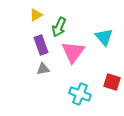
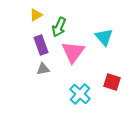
cyan cross: rotated 20 degrees clockwise
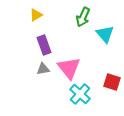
green arrow: moved 24 px right, 10 px up
cyan triangle: moved 1 px right, 3 px up
purple rectangle: moved 3 px right
pink triangle: moved 4 px left, 16 px down; rotated 15 degrees counterclockwise
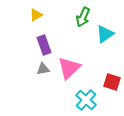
cyan triangle: rotated 36 degrees clockwise
pink triangle: rotated 25 degrees clockwise
cyan cross: moved 6 px right, 6 px down
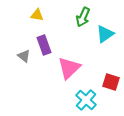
yellow triangle: moved 1 px right; rotated 40 degrees clockwise
gray triangle: moved 19 px left, 13 px up; rotated 48 degrees clockwise
red square: moved 1 px left
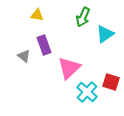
cyan cross: moved 1 px right, 8 px up
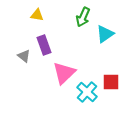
pink triangle: moved 5 px left, 5 px down
red square: rotated 18 degrees counterclockwise
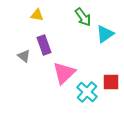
green arrow: rotated 60 degrees counterclockwise
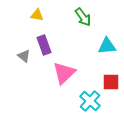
cyan triangle: moved 2 px right, 12 px down; rotated 30 degrees clockwise
cyan cross: moved 3 px right, 9 px down
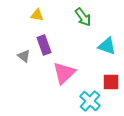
cyan triangle: rotated 24 degrees clockwise
